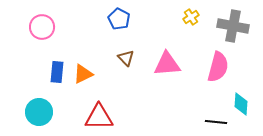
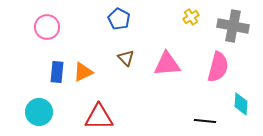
pink circle: moved 5 px right
orange triangle: moved 2 px up
black line: moved 11 px left, 1 px up
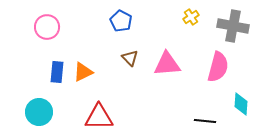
blue pentagon: moved 2 px right, 2 px down
brown triangle: moved 4 px right
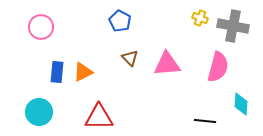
yellow cross: moved 9 px right, 1 px down; rotated 35 degrees counterclockwise
blue pentagon: moved 1 px left
pink circle: moved 6 px left
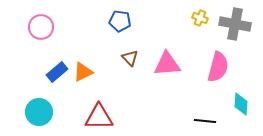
blue pentagon: rotated 20 degrees counterclockwise
gray cross: moved 2 px right, 2 px up
blue rectangle: rotated 45 degrees clockwise
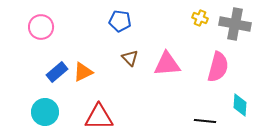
cyan diamond: moved 1 px left, 1 px down
cyan circle: moved 6 px right
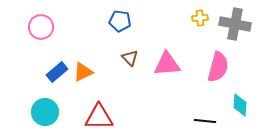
yellow cross: rotated 28 degrees counterclockwise
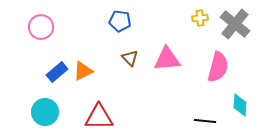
gray cross: rotated 28 degrees clockwise
pink triangle: moved 5 px up
orange triangle: moved 1 px up
